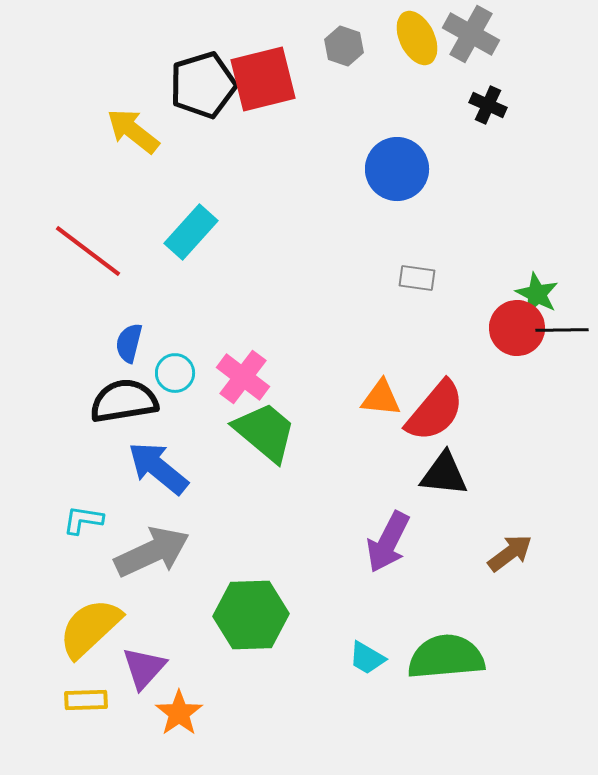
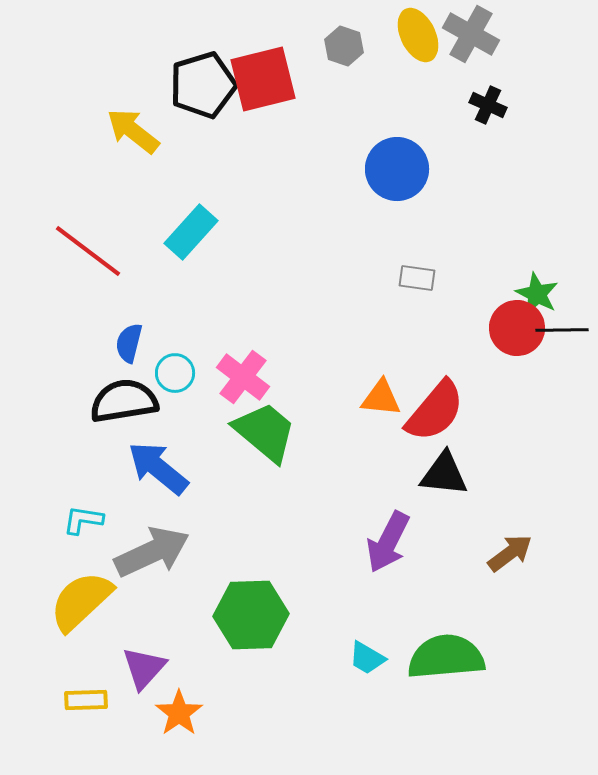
yellow ellipse: moved 1 px right, 3 px up
yellow semicircle: moved 9 px left, 27 px up
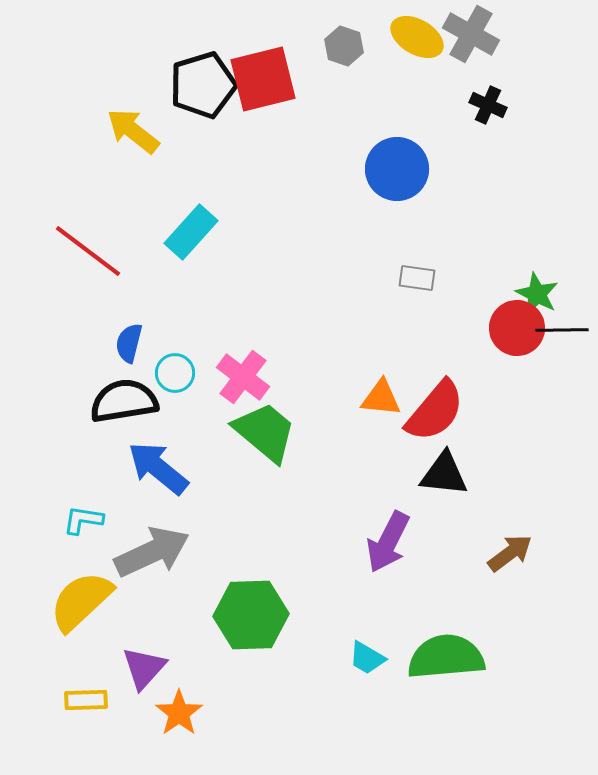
yellow ellipse: moved 1 px left, 2 px down; rotated 34 degrees counterclockwise
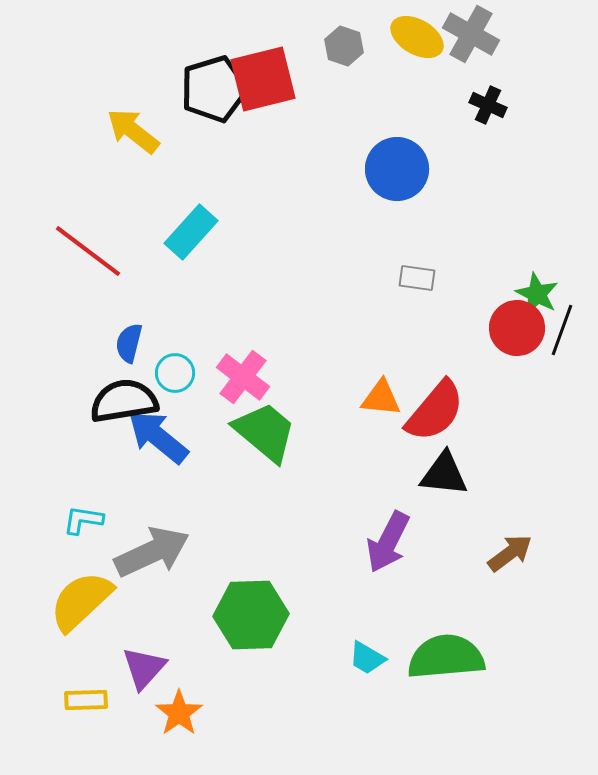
black pentagon: moved 11 px right, 4 px down
black line: rotated 69 degrees counterclockwise
blue arrow: moved 31 px up
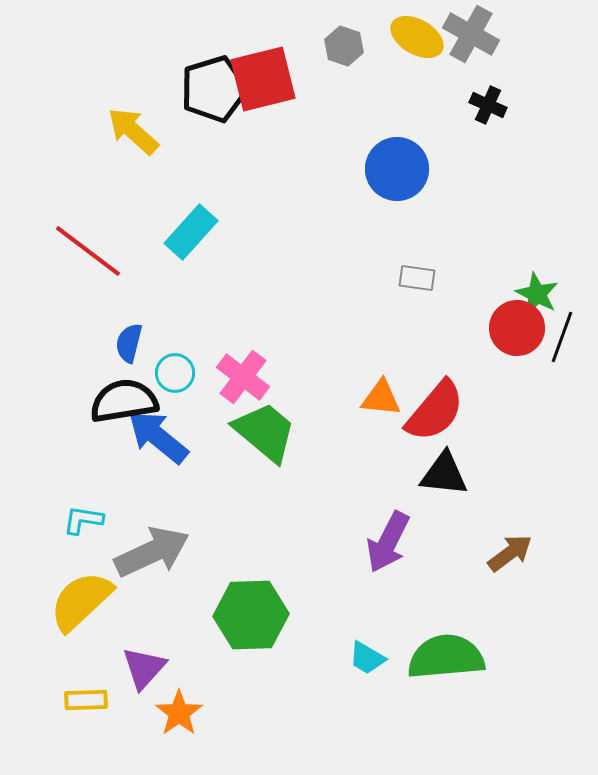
yellow arrow: rotated 4 degrees clockwise
black line: moved 7 px down
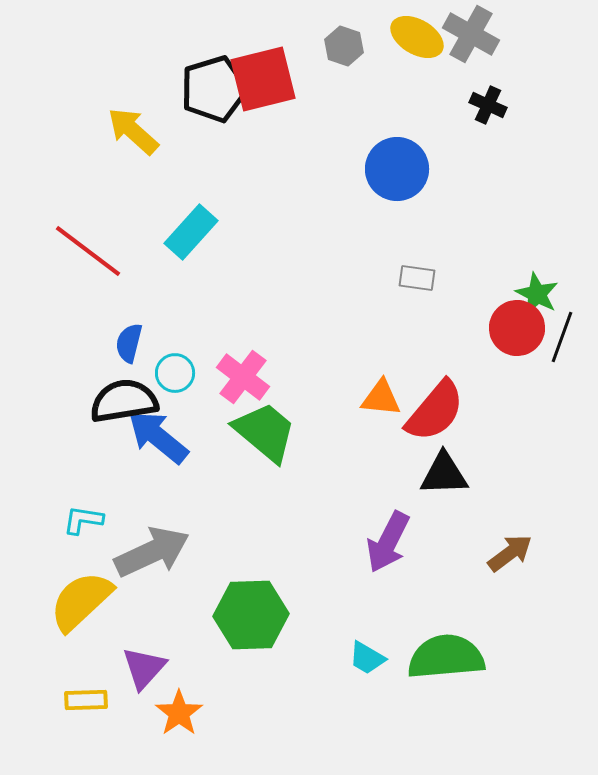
black triangle: rotated 8 degrees counterclockwise
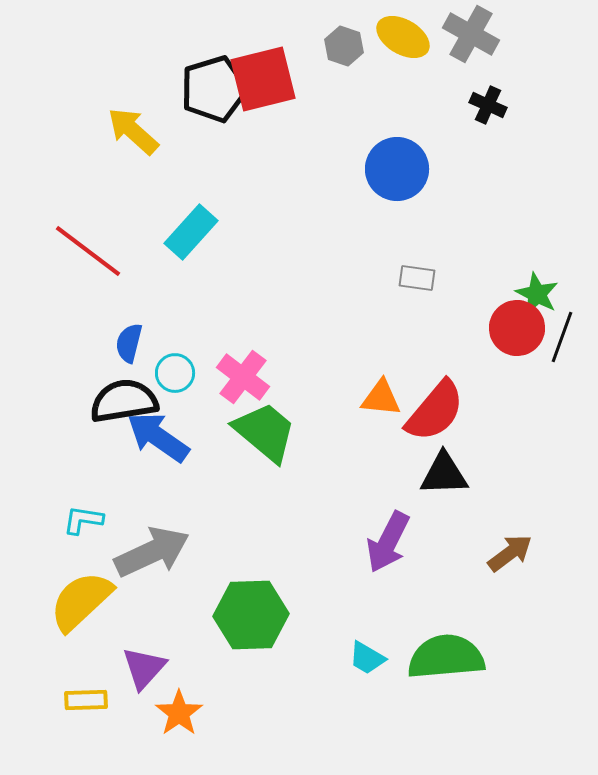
yellow ellipse: moved 14 px left
blue arrow: rotated 4 degrees counterclockwise
